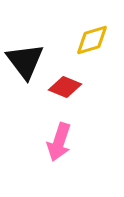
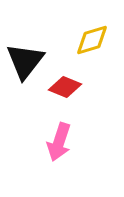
black triangle: rotated 15 degrees clockwise
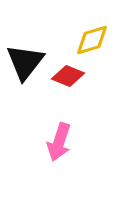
black triangle: moved 1 px down
red diamond: moved 3 px right, 11 px up
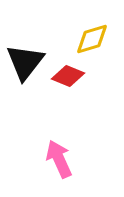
yellow diamond: moved 1 px up
pink arrow: moved 17 px down; rotated 138 degrees clockwise
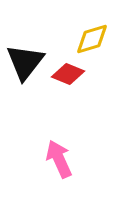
red diamond: moved 2 px up
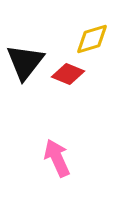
pink arrow: moved 2 px left, 1 px up
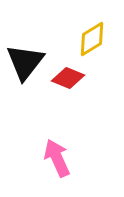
yellow diamond: rotated 15 degrees counterclockwise
red diamond: moved 4 px down
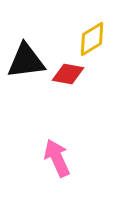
black triangle: moved 1 px right, 1 px up; rotated 45 degrees clockwise
red diamond: moved 4 px up; rotated 12 degrees counterclockwise
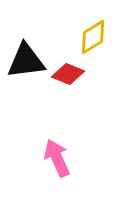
yellow diamond: moved 1 px right, 2 px up
red diamond: rotated 12 degrees clockwise
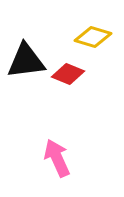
yellow diamond: rotated 48 degrees clockwise
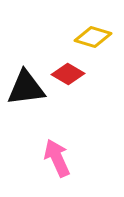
black triangle: moved 27 px down
red diamond: rotated 8 degrees clockwise
